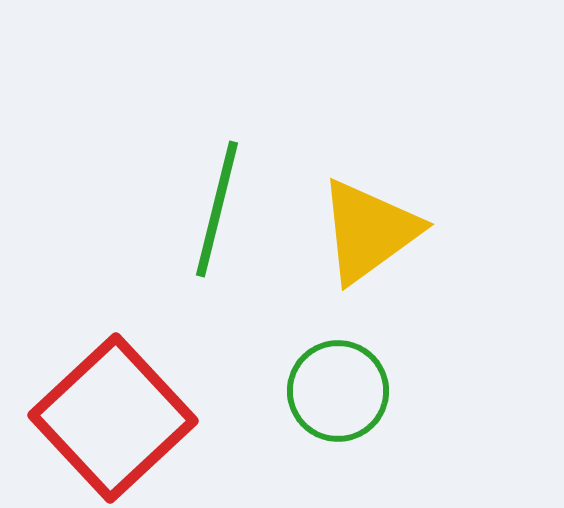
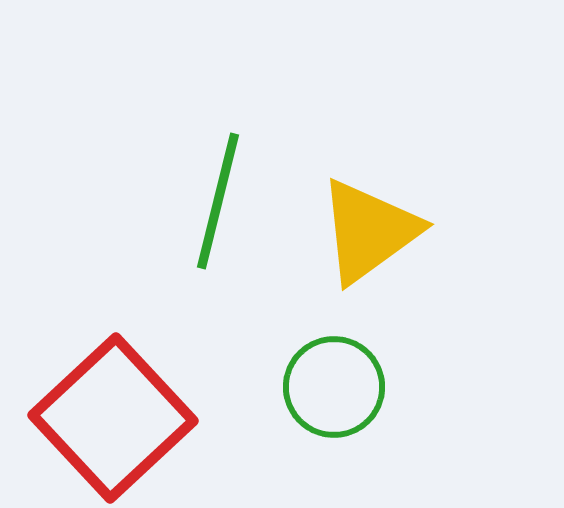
green line: moved 1 px right, 8 px up
green circle: moved 4 px left, 4 px up
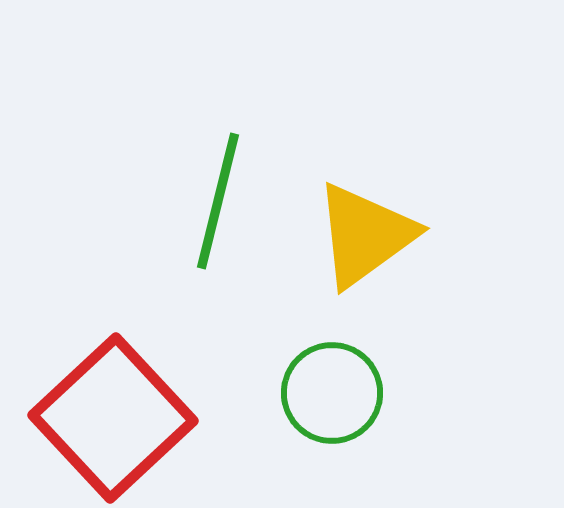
yellow triangle: moved 4 px left, 4 px down
green circle: moved 2 px left, 6 px down
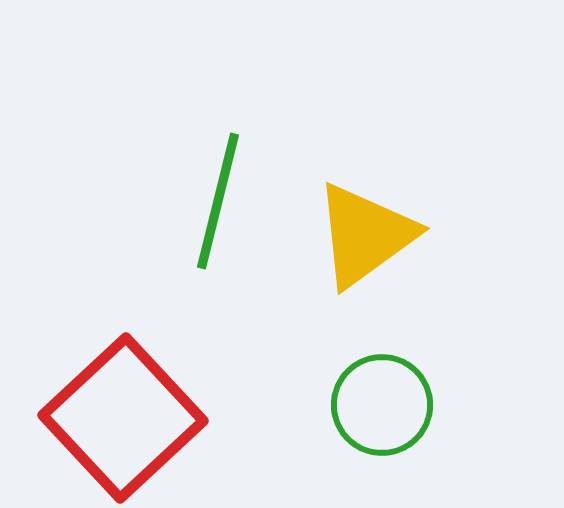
green circle: moved 50 px right, 12 px down
red square: moved 10 px right
